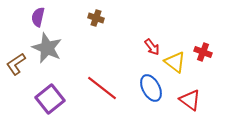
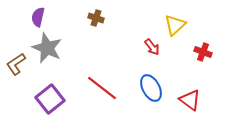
yellow triangle: moved 37 px up; rotated 40 degrees clockwise
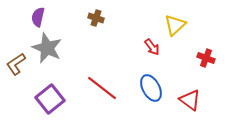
red cross: moved 3 px right, 6 px down
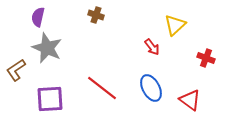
brown cross: moved 3 px up
brown L-shape: moved 6 px down
purple square: rotated 36 degrees clockwise
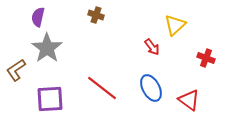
gray star: rotated 12 degrees clockwise
red triangle: moved 1 px left
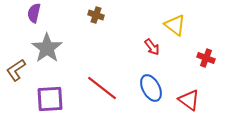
purple semicircle: moved 4 px left, 4 px up
yellow triangle: rotated 40 degrees counterclockwise
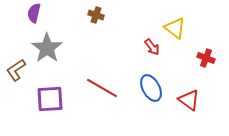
yellow triangle: moved 3 px down
red line: rotated 8 degrees counterclockwise
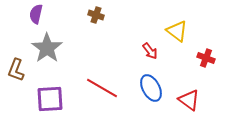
purple semicircle: moved 2 px right, 1 px down
yellow triangle: moved 2 px right, 3 px down
red arrow: moved 2 px left, 4 px down
brown L-shape: rotated 35 degrees counterclockwise
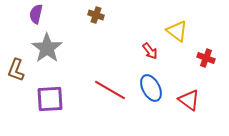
red line: moved 8 px right, 2 px down
